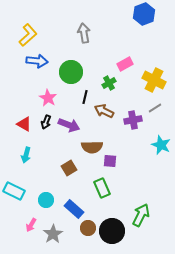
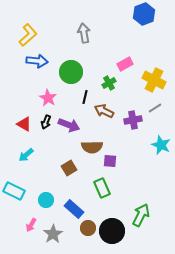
cyan arrow: rotated 35 degrees clockwise
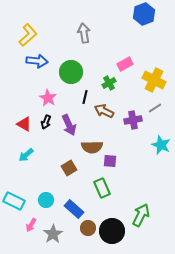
purple arrow: rotated 45 degrees clockwise
cyan rectangle: moved 10 px down
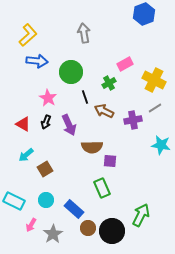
black line: rotated 32 degrees counterclockwise
red triangle: moved 1 px left
cyan star: rotated 12 degrees counterclockwise
brown square: moved 24 px left, 1 px down
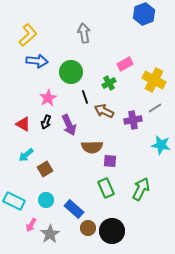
pink star: rotated 12 degrees clockwise
green rectangle: moved 4 px right
green arrow: moved 26 px up
gray star: moved 3 px left
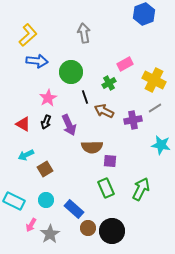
cyan arrow: rotated 14 degrees clockwise
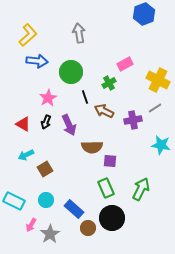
gray arrow: moved 5 px left
yellow cross: moved 4 px right
black circle: moved 13 px up
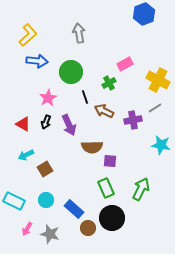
pink arrow: moved 4 px left, 4 px down
gray star: rotated 24 degrees counterclockwise
